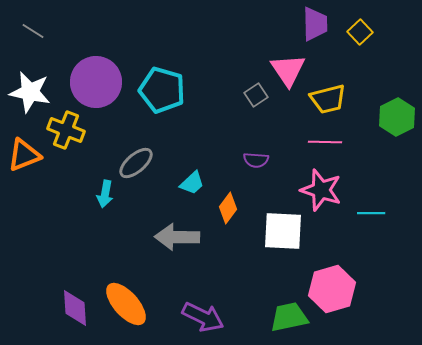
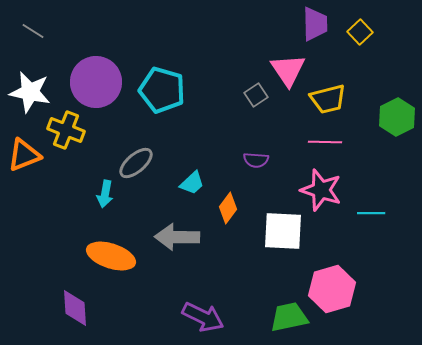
orange ellipse: moved 15 px left, 48 px up; rotated 30 degrees counterclockwise
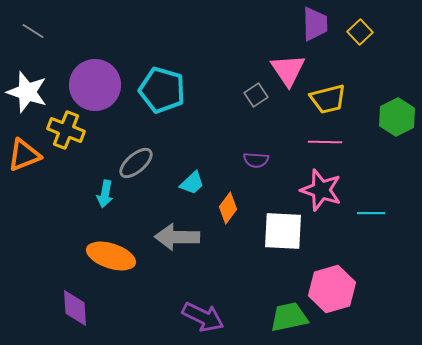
purple circle: moved 1 px left, 3 px down
white star: moved 3 px left; rotated 6 degrees clockwise
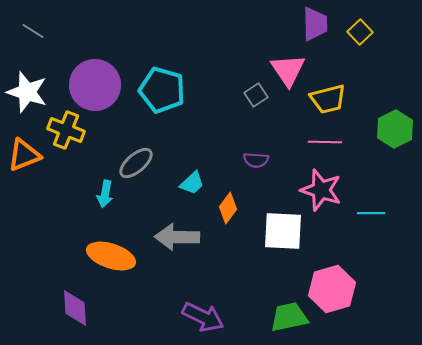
green hexagon: moved 2 px left, 12 px down
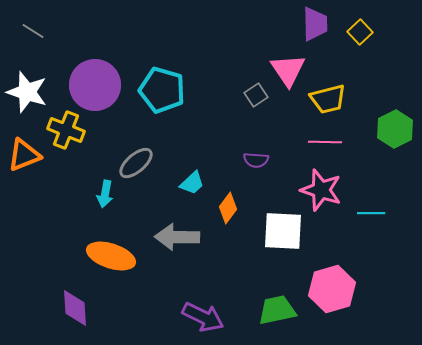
green trapezoid: moved 12 px left, 7 px up
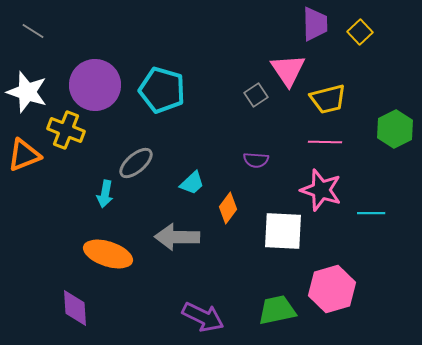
orange ellipse: moved 3 px left, 2 px up
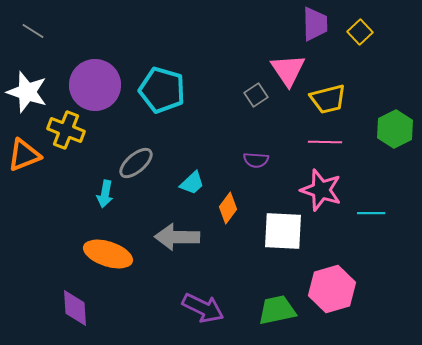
purple arrow: moved 9 px up
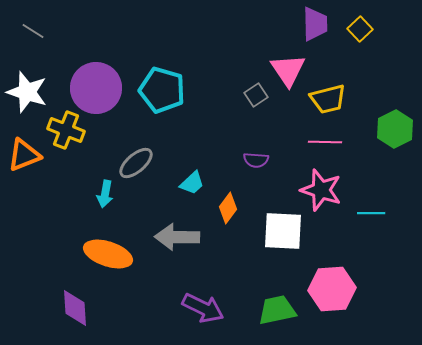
yellow square: moved 3 px up
purple circle: moved 1 px right, 3 px down
pink hexagon: rotated 12 degrees clockwise
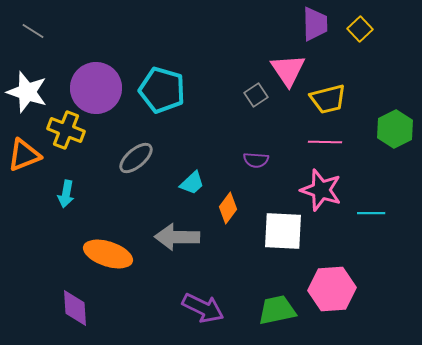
gray ellipse: moved 5 px up
cyan arrow: moved 39 px left
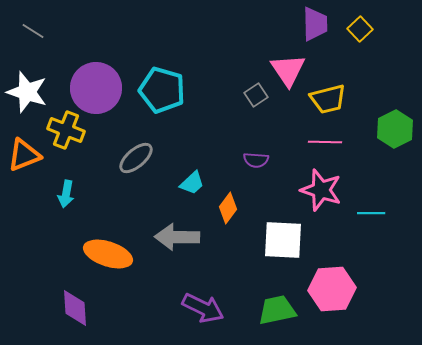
white square: moved 9 px down
